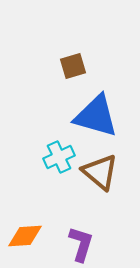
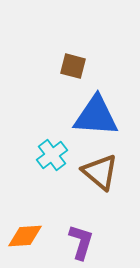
brown square: rotated 32 degrees clockwise
blue triangle: rotated 12 degrees counterclockwise
cyan cross: moved 7 px left, 2 px up; rotated 12 degrees counterclockwise
purple L-shape: moved 2 px up
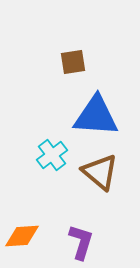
brown square: moved 4 px up; rotated 24 degrees counterclockwise
orange diamond: moved 3 px left
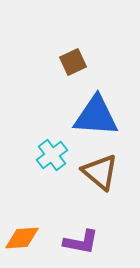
brown square: rotated 16 degrees counterclockwise
orange diamond: moved 2 px down
purple L-shape: rotated 84 degrees clockwise
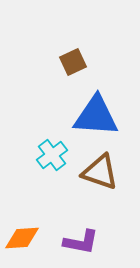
brown triangle: rotated 21 degrees counterclockwise
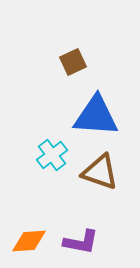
orange diamond: moved 7 px right, 3 px down
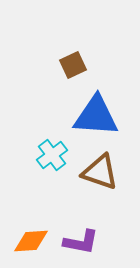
brown square: moved 3 px down
orange diamond: moved 2 px right
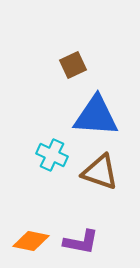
cyan cross: rotated 28 degrees counterclockwise
orange diamond: rotated 15 degrees clockwise
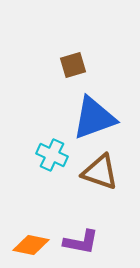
brown square: rotated 8 degrees clockwise
blue triangle: moved 2 px left, 2 px down; rotated 24 degrees counterclockwise
orange diamond: moved 4 px down
